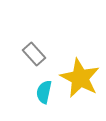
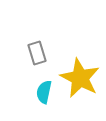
gray rectangle: moved 3 px right, 1 px up; rotated 25 degrees clockwise
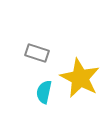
gray rectangle: rotated 55 degrees counterclockwise
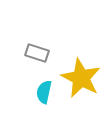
yellow star: moved 1 px right
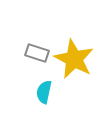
yellow star: moved 7 px left, 19 px up
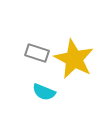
cyan semicircle: rotated 80 degrees counterclockwise
